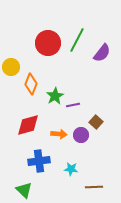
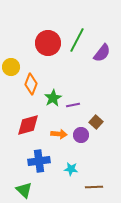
green star: moved 2 px left, 2 px down
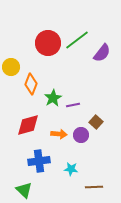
green line: rotated 25 degrees clockwise
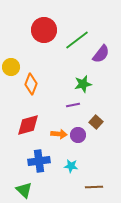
red circle: moved 4 px left, 13 px up
purple semicircle: moved 1 px left, 1 px down
green star: moved 30 px right, 14 px up; rotated 18 degrees clockwise
purple circle: moved 3 px left
cyan star: moved 3 px up
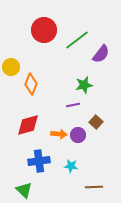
green star: moved 1 px right, 1 px down
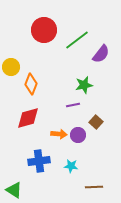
red diamond: moved 7 px up
green triangle: moved 10 px left; rotated 12 degrees counterclockwise
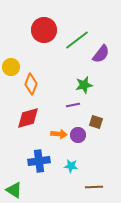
brown square: rotated 24 degrees counterclockwise
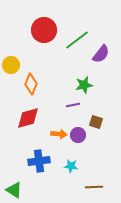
yellow circle: moved 2 px up
